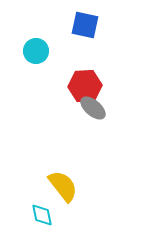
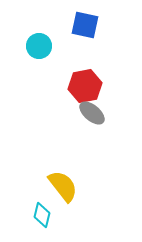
cyan circle: moved 3 px right, 5 px up
red hexagon: rotated 8 degrees counterclockwise
gray ellipse: moved 1 px left, 5 px down
cyan diamond: rotated 25 degrees clockwise
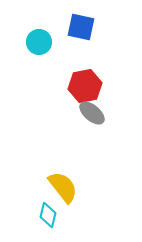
blue square: moved 4 px left, 2 px down
cyan circle: moved 4 px up
yellow semicircle: moved 1 px down
cyan diamond: moved 6 px right
